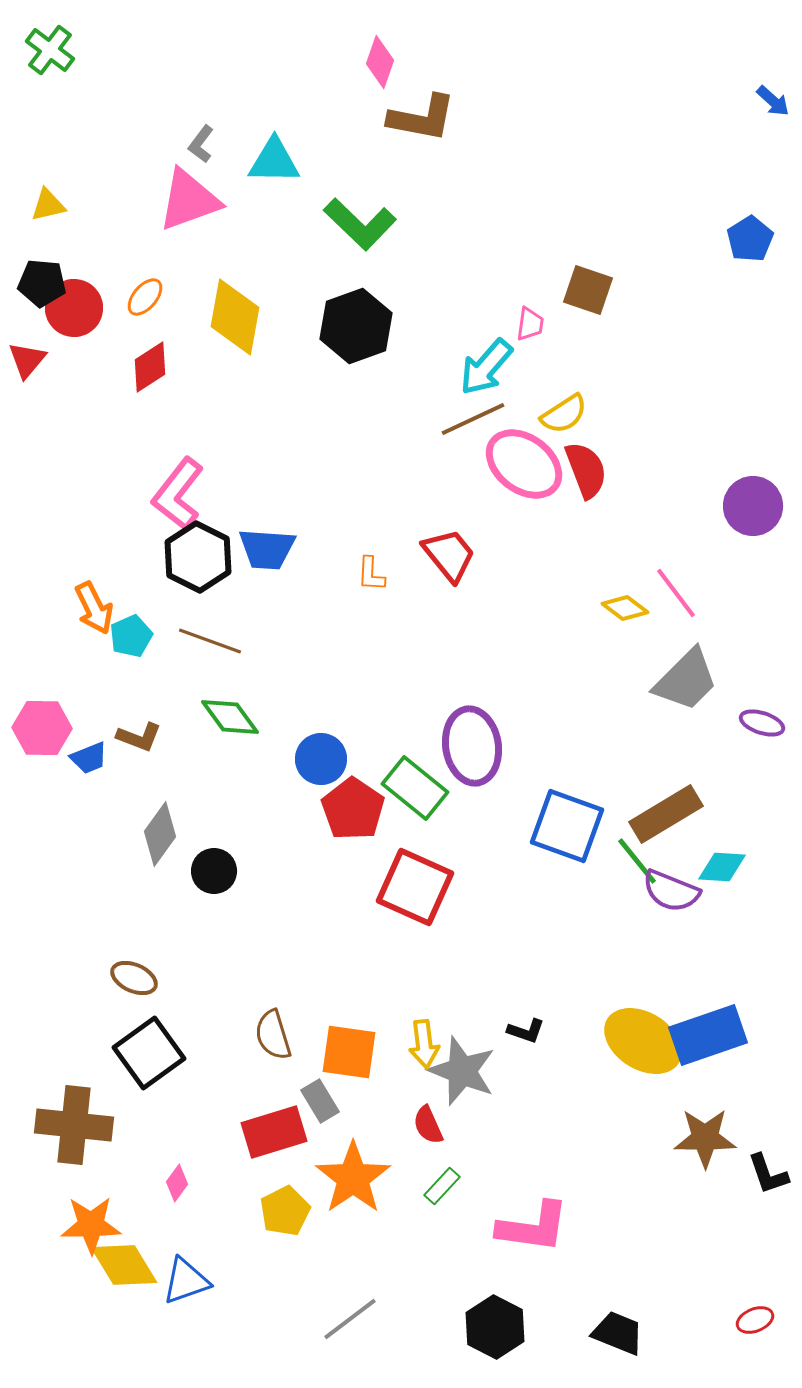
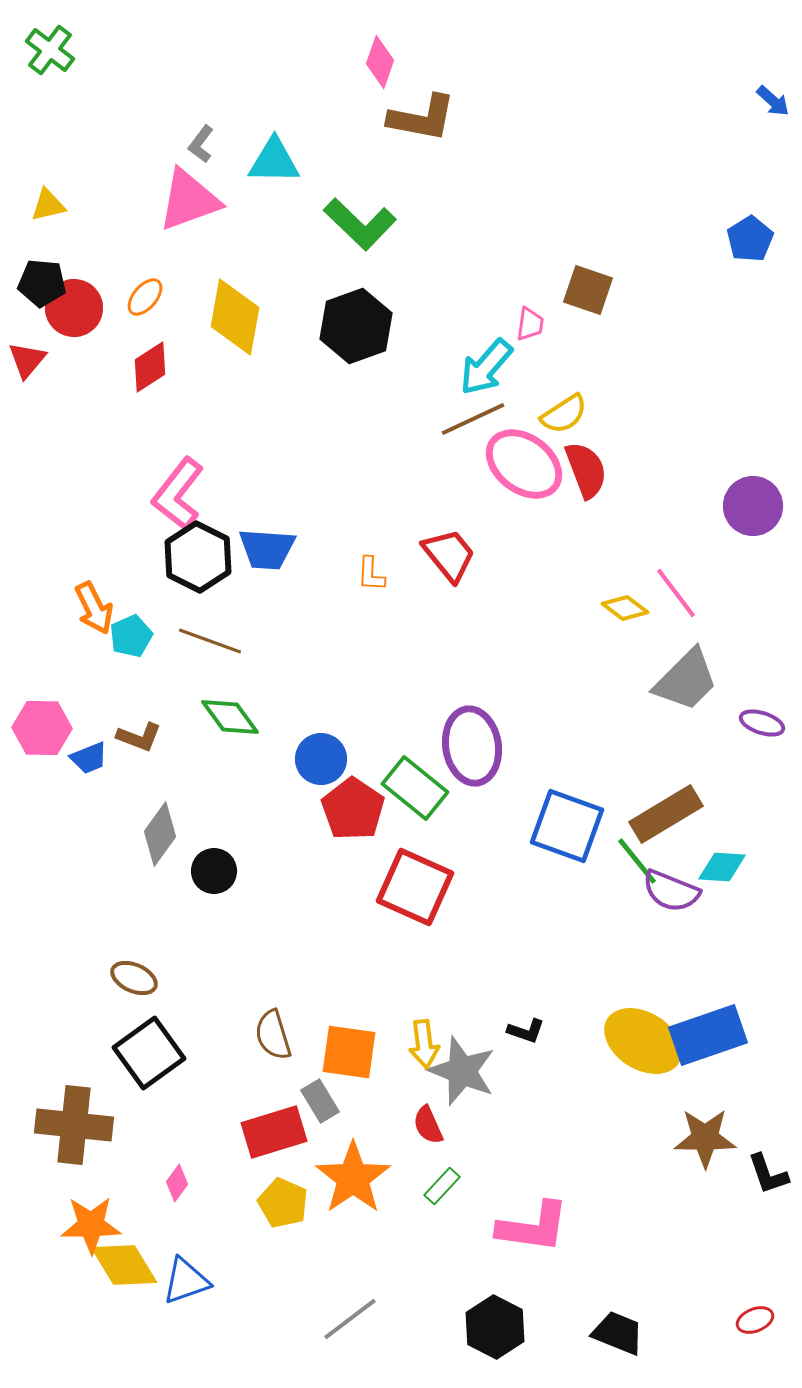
yellow pentagon at (285, 1211): moved 2 px left, 8 px up; rotated 21 degrees counterclockwise
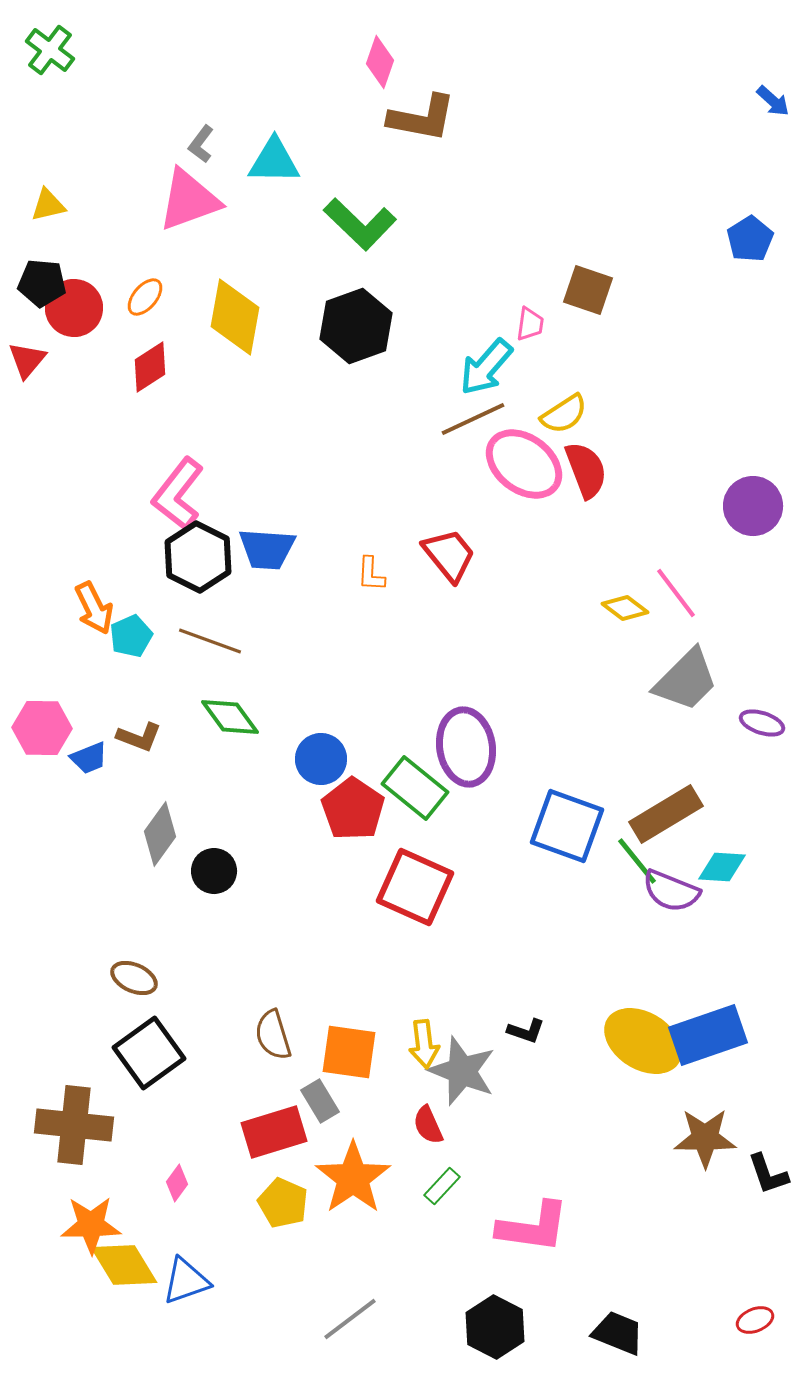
purple ellipse at (472, 746): moved 6 px left, 1 px down
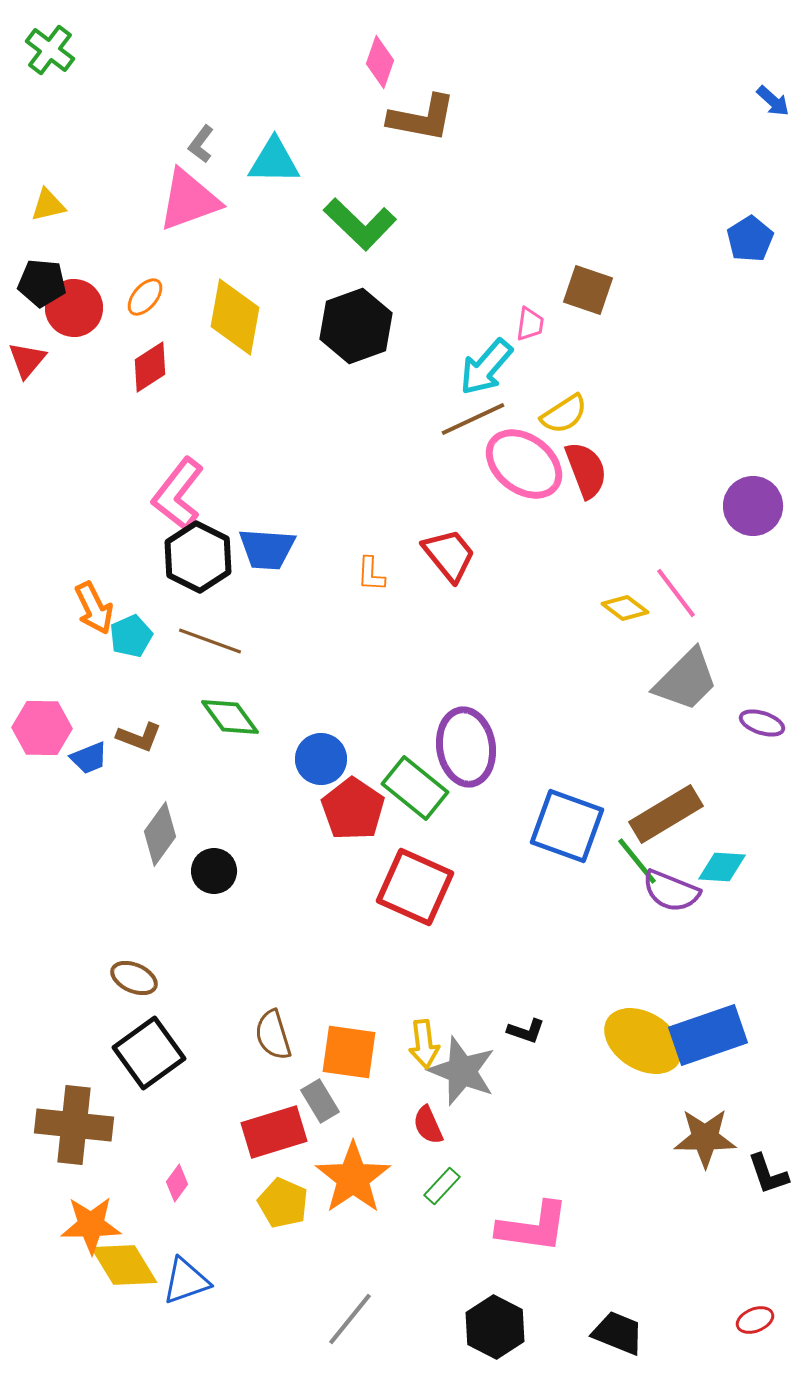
gray line at (350, 1319): rotated 14 degrees counterclockwise
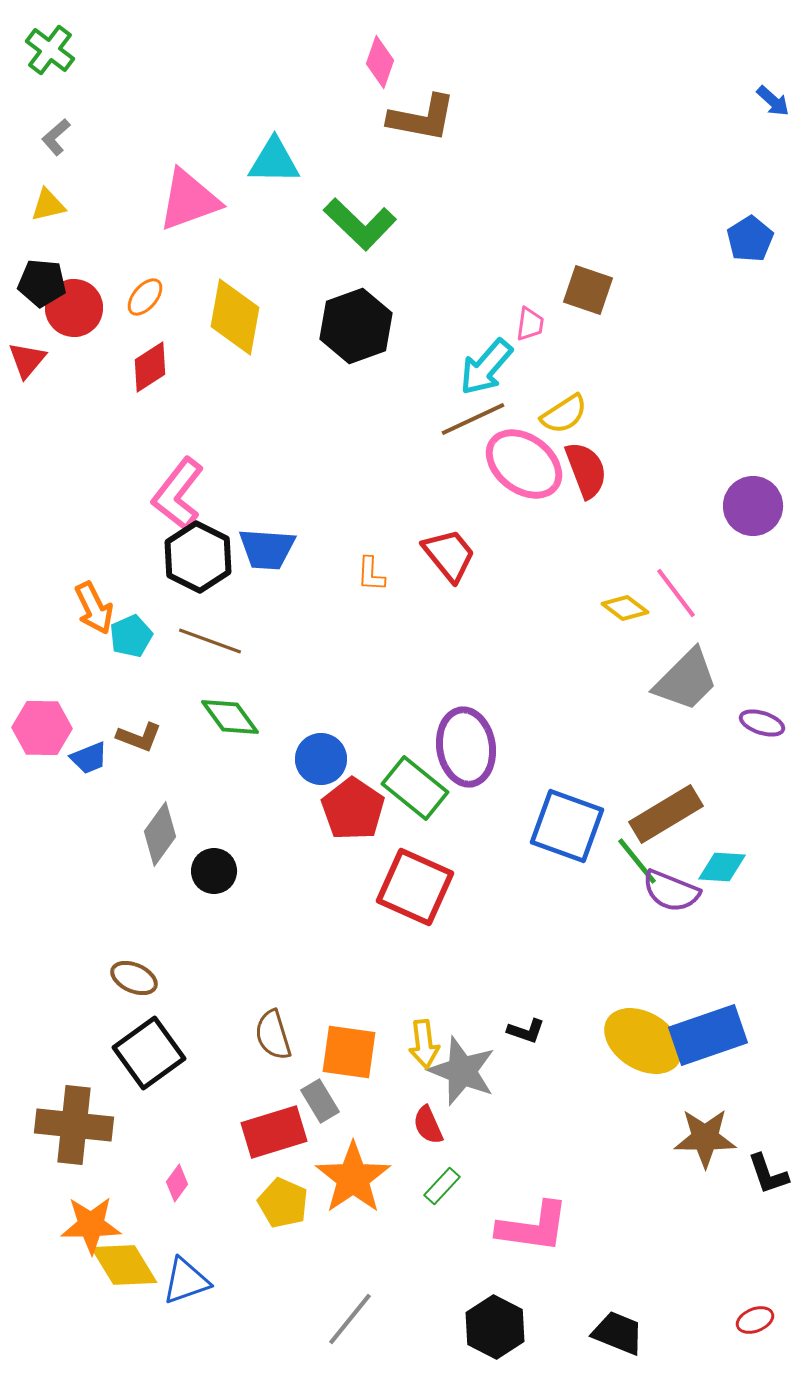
gray L-shape at (201, 144): moved 145 px left, 7 px up; rotated 12 degrees clockwise
